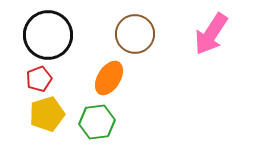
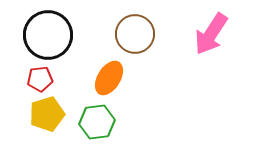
red pentagon: moved 1 px right; rotated 15 degrees clockwise
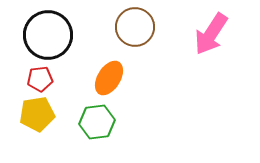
brown circle: moved 7 px up
yellow pentagon: moved 10 px left; rotated 8 degrees clockwise
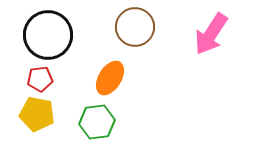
orange ellipse: moved 1 px right
yellow pentagon: rotated 20 degrees clockwise
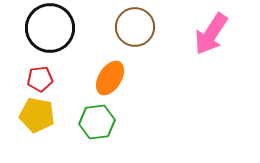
black circle: moved 2 px right, 7 px up
yellow pentagon: moved 1 px down
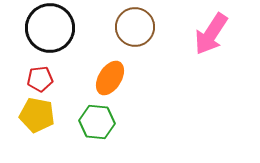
green hexagon: rotated 12 degrees clockwise
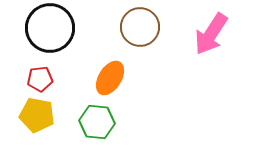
brown circle: moved 5 px right
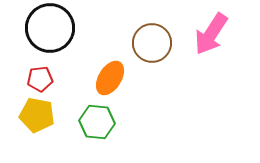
brown circle: moved 12 px right, 16 px down
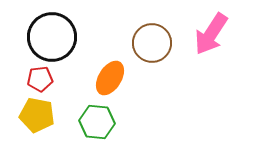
black circle: moved 2 px right, 9 px down
